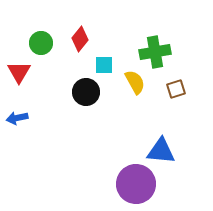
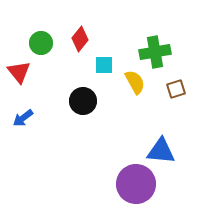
red triangle: rotated 10 degrees counterclockwise
black circle: moved 3 px left, 9 px down
blue arrow: moved 6 px right; rotated 25 degrees counterclockwise
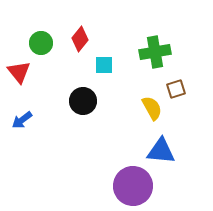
yellow semicircle: moved 17 px right, 26 px down
blue arrow: moved 1 px left, 2 px down
purple circle: moved 3 px left, 2 px down
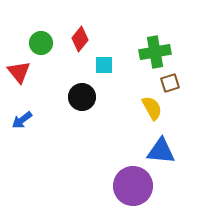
brown square: moved 6 px left, 6 px up
black circle: moved 1 px left, 4 px up
